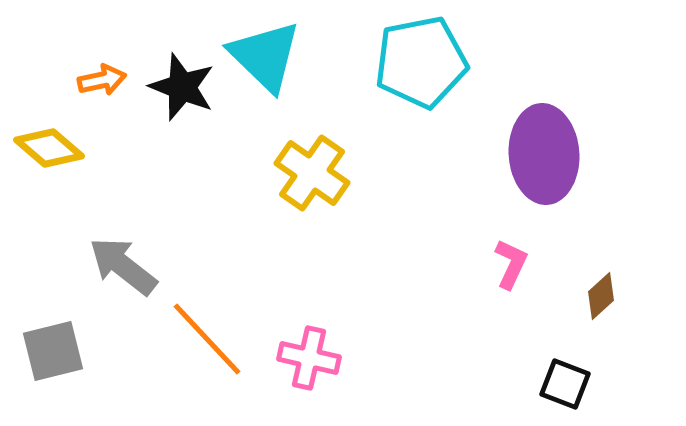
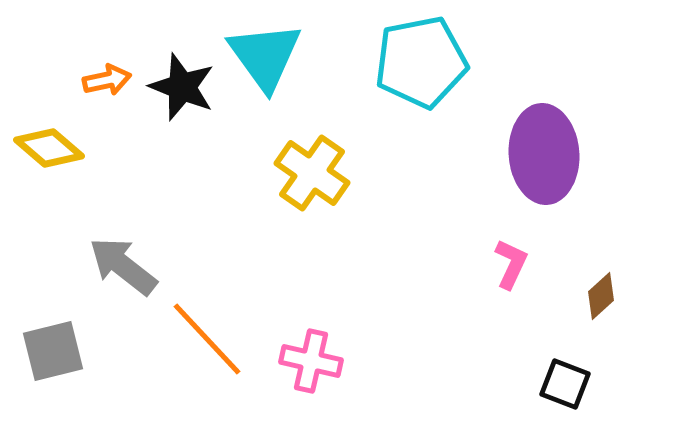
cyan triangle: rotated 10 degrees clockwise
orange arrow: moved 5 px right
pink cross: moved 2 px right, 3 px down
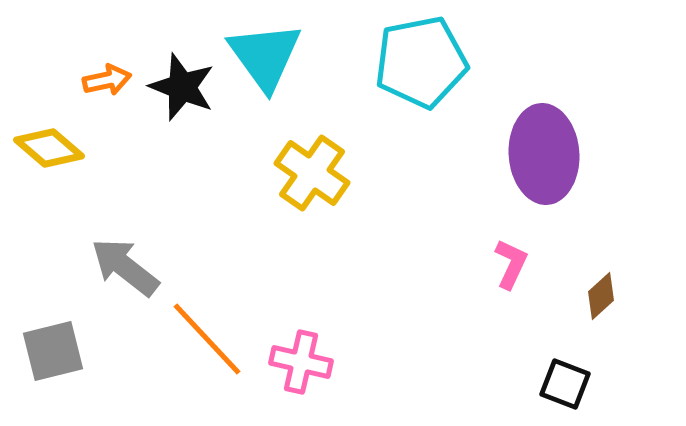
gray arrow: moved 2 px right, 1 px down
pink cross: moved 10 px left, 1 px down
